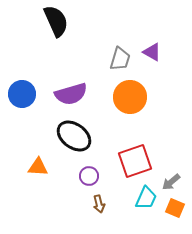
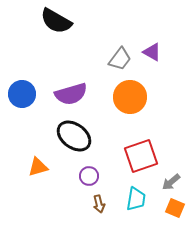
black semicircle: rotated 144 degrees clockwise
gray trapezoid: rotated 20 degrees clockwise
red square: moved 6 px right, 5 px up
orange triangle: rotated 20 degrees counterclockwise
cyan trapezoid: moved 10 px left, 1 px down; rotated 15 degrees counterclockwise
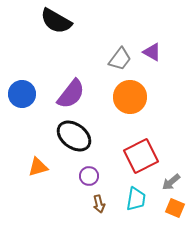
purple semicircle: rotated 36 degrees counterclockwise
red square: rotated 8 degrees counterclockwise
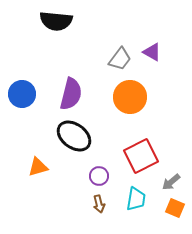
black semicircle: rotated 24 degrees counterclockwise
purple semicircle: rotated 24 degrees counterclockwise
purple circle: moved 10 px right
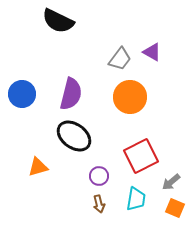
black semicircle: moved 2 px right; rotated 20 degrees clockwise
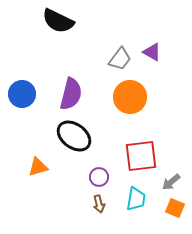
red square: rotated 20 degrees clockwise
purple circle: moved 1 px down
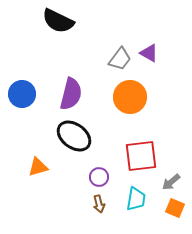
purple triangle: moved 3 px left, 1 px down
